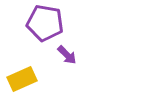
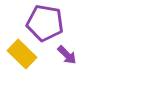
yellow rectangle: moved 25 px up; rotated 68 degrees clockwise
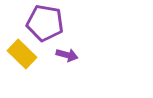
purple arrow: rotated 30 degrees counterclockwise
